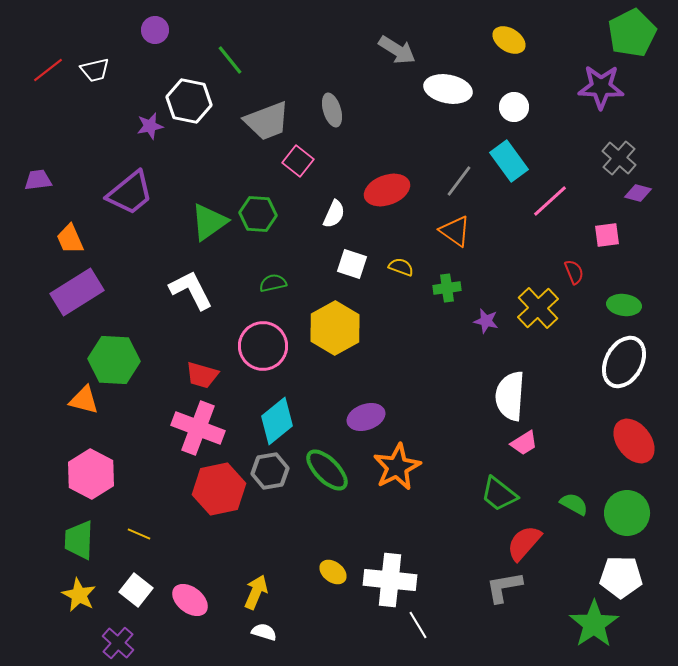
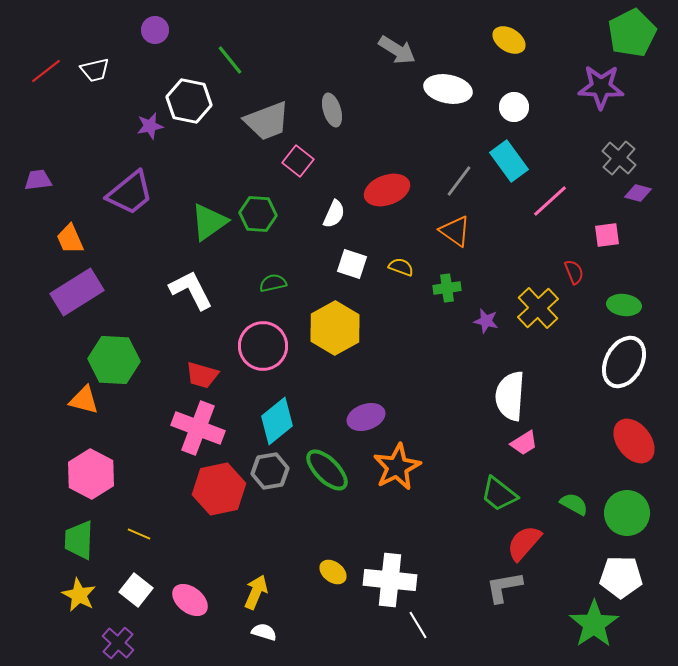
red line at (48, 70): moved 2 px left, 1 px down
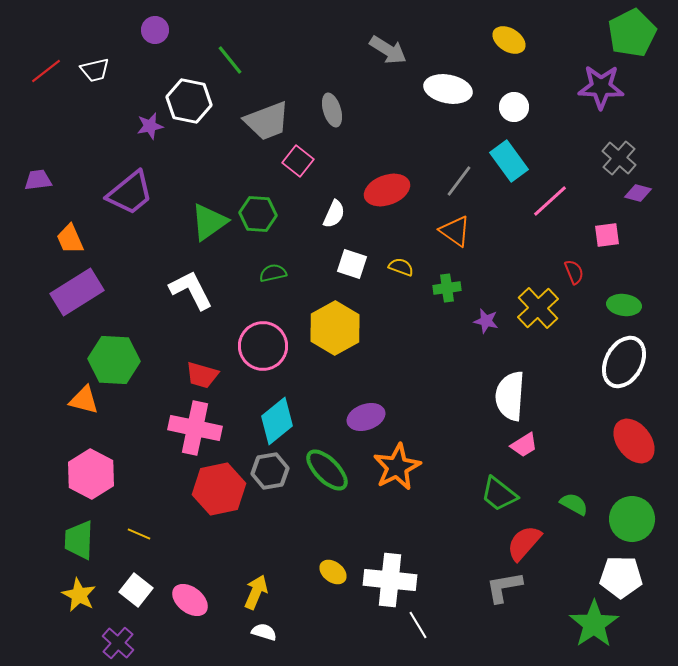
gray arrow at (397, 50): moved 9 px left
green semicircle at (273, 283): moved 10 px up
pink cross at (198, 428): moved 3 px left; rotated 9 degrees counterclockwise
pink trapezoid at (524, 443): moved 2 px down
green circle at (627, 513): moved 5 px right, 6 px down
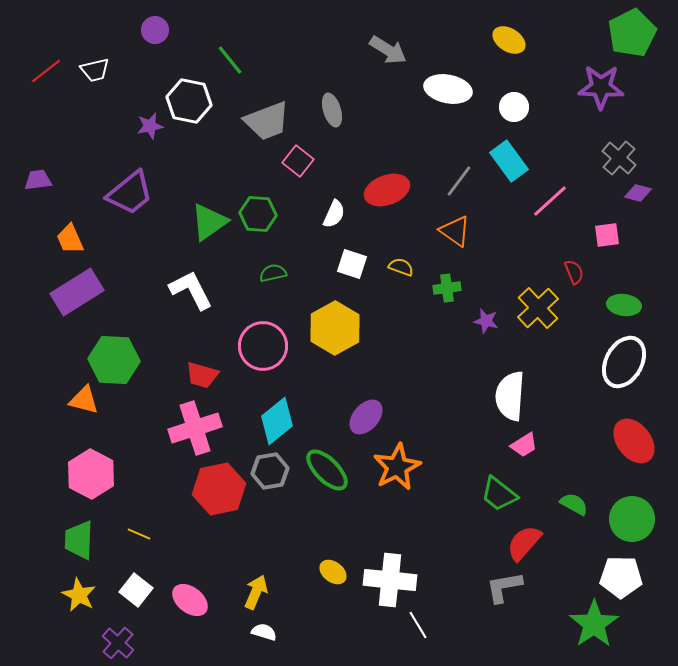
purple ellipse at (366, 417): rotated 30 degrees counterclockwise
pink cross at (195, 428): rotated 30 degrees counterclockwise
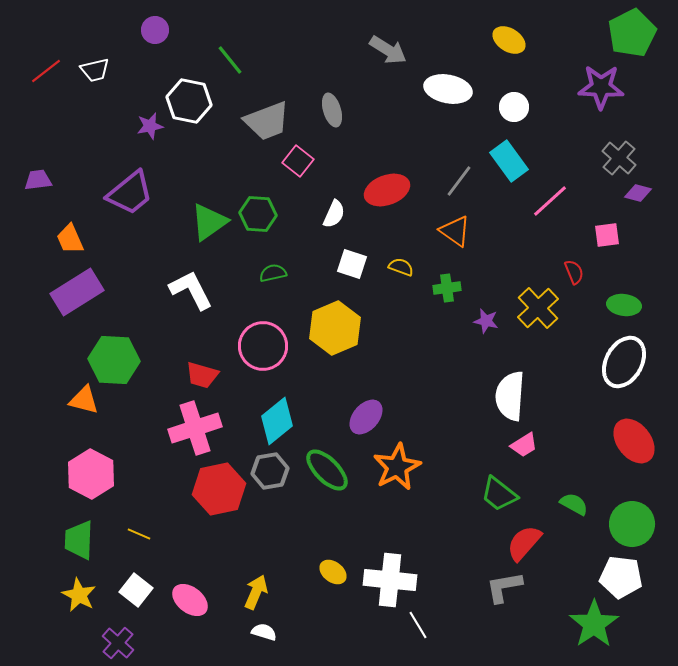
yellow hexagon at (335, 328): rotated 6 degrees clockwise
green circle at (632, 519): moved 5 px down
white pentagon at (621, 577): rotated 6 degrees clockwise
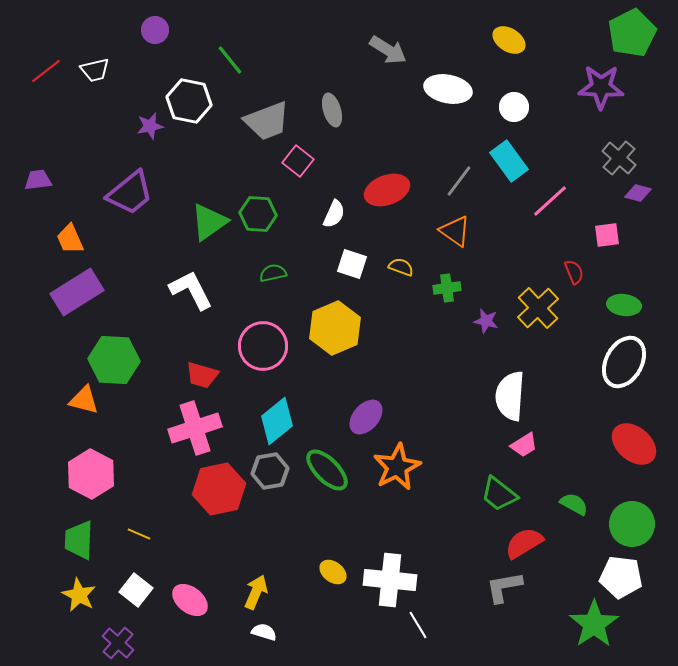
red ellipse at (634, 441): moved 3 px down; rotated 12 degrees counterclockwise
red semicircle at (524, 543): rotated 18 degrees clockwise
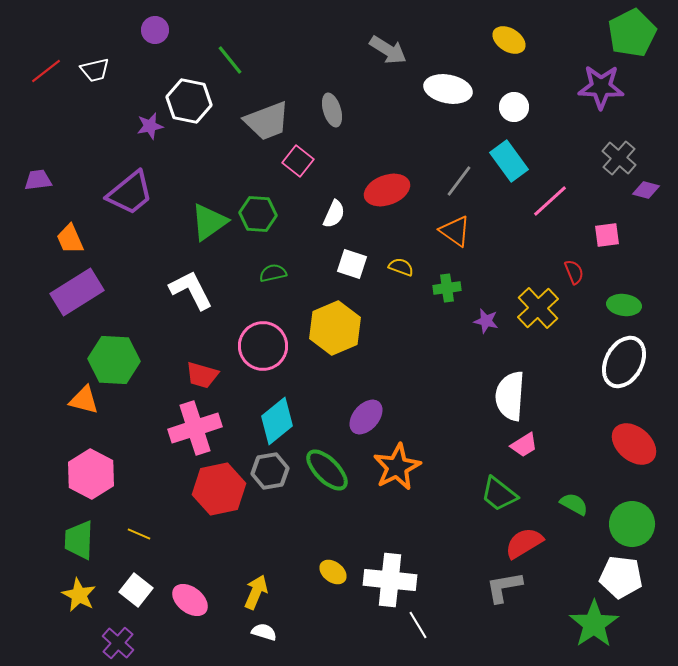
purple diamond at (638, 193): moved 8 px right, 3 px up
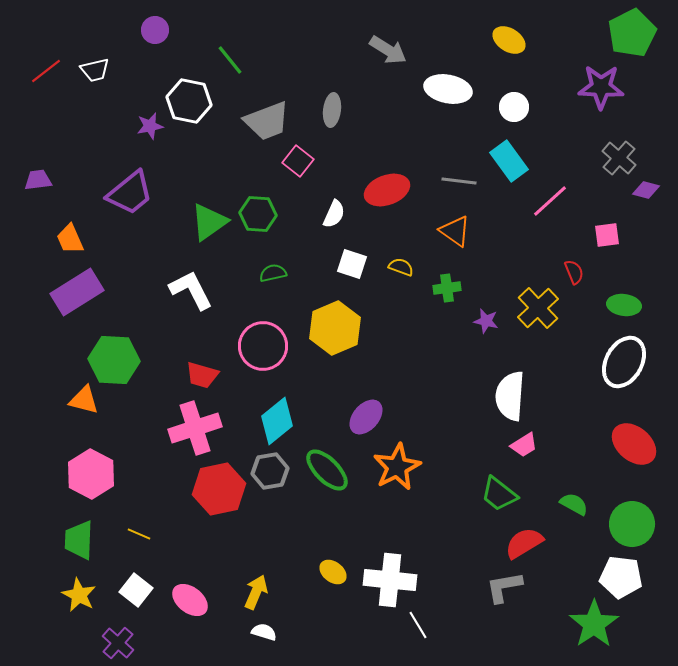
gray ellipse at (332, 110): rotated 24 degrees clockwise
gray line at (459, 181): rotated 60 degrees clockwise
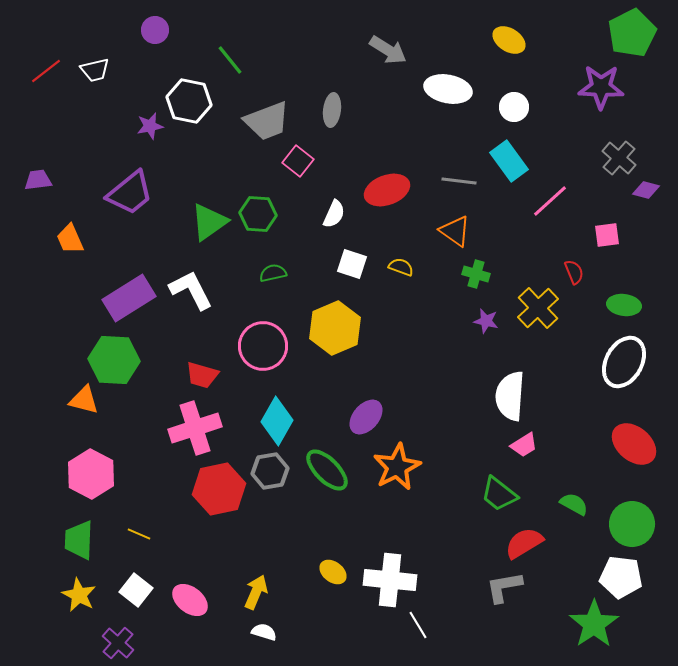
green cross at (447, 288): moved 29 px right, 14 px up; rotated 24 degrees clockwise
purple rectangle at (77, 292): moved 52 px right, 6 px down
cyan diamond at (277, 421): rotated 21 degrees counterclockwise
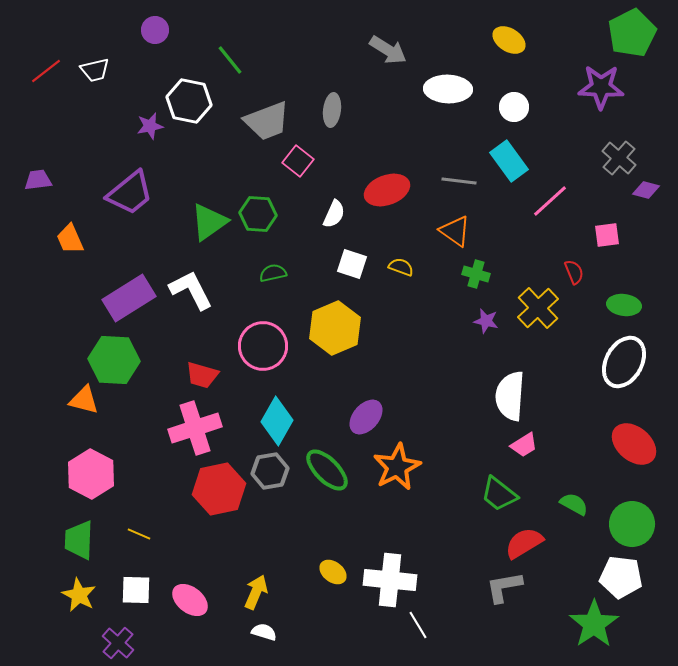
white ellipse at (448, 89): rotated 9 degrees counterclockwise
white square at (136, 590): rotated 36 degrees counterclockwise
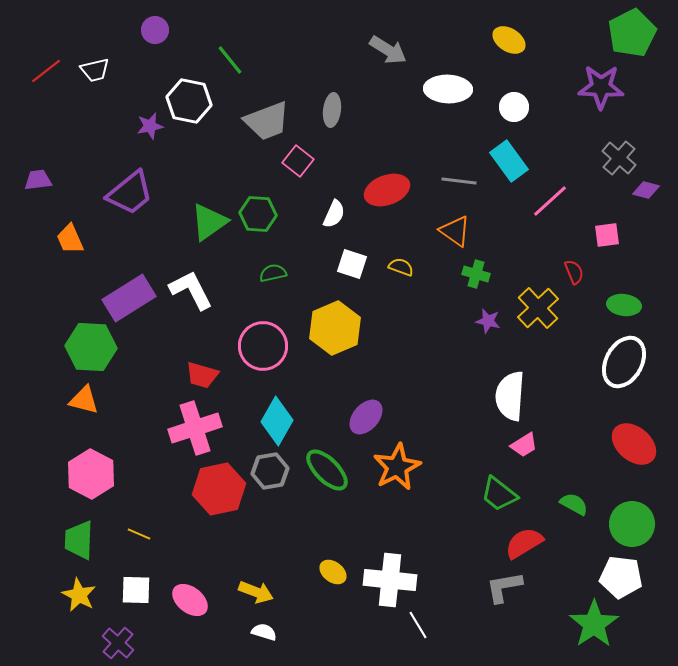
purple star at (486, 321): moved 2 px right
green hexagon at (114, 360): moved 23 px left, 13 px up
yellow arrow at (256, 592): rotated 88 degrees clockwise
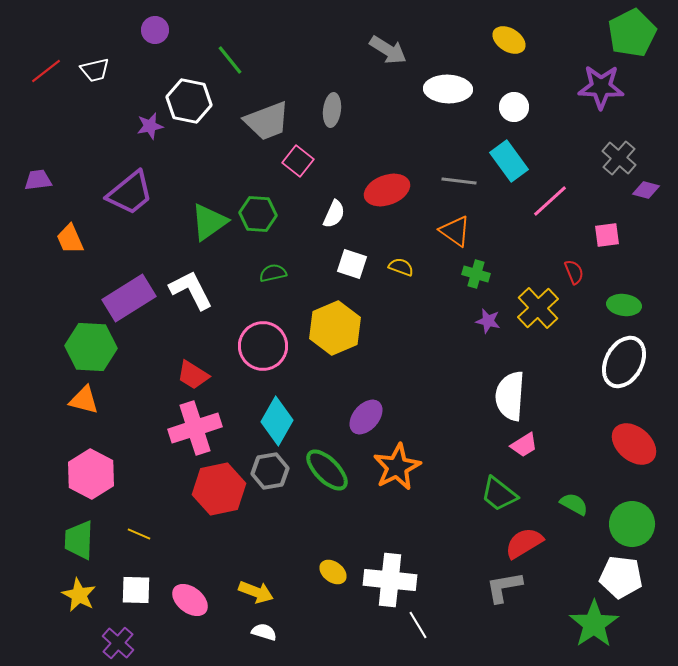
red trapezoid at (202, 375): moved 9 px left; rotated 16 degrees clockwise
